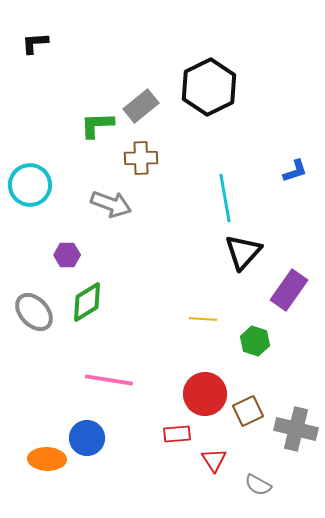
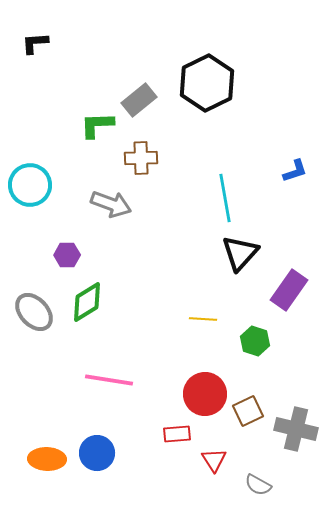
black hexagon: moved 2 px left, 4 px up
gray rectangle: moved 2 px left, 6 px up
black triangle: moved 3 px left, 1 px down
blue circle: moved 10 px right, 15 px down
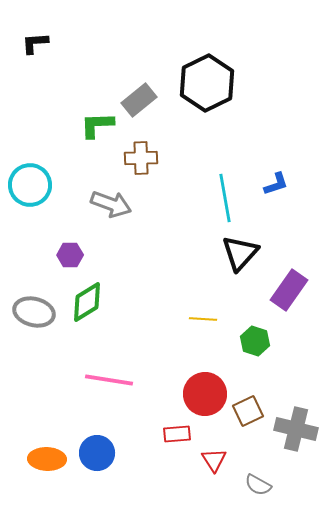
blue L-shape: moved 19 px left, 13 px down
purple hexagon: moved 3 px right
gray ellipse: rotated 33 degrees counterclockwise
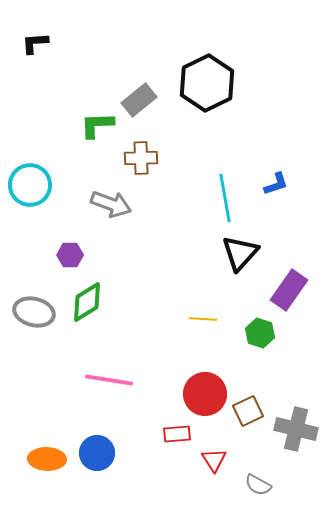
green hexagon: moved 5 px right, 8 px up
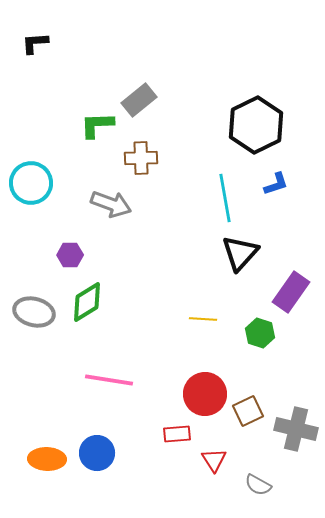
black hexagon: moved 49 px right, 42 px down
cyan circle: moved 1 px right, 2 px up
purple rectangle: moved 2 px right, 2 px down
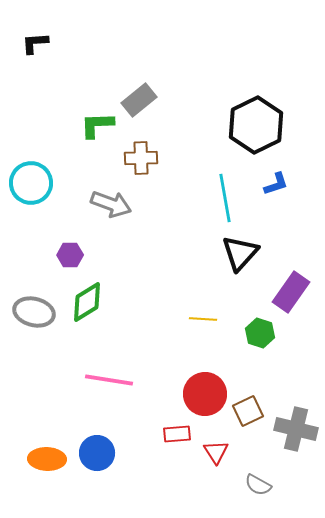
red triangle: moved 2 px right, 8 px up
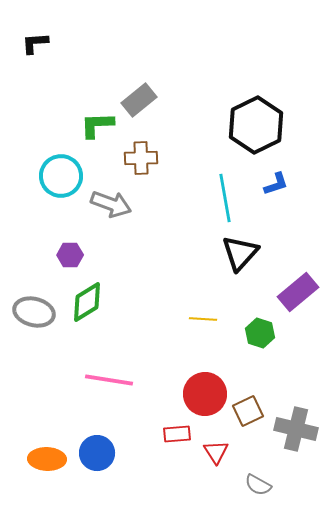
cyan circle: moved 30 px right, 7 px up
purple rectangle: moved 7 px right; rotated 15 degrees clockwise
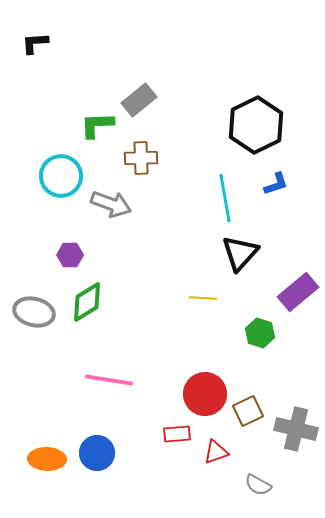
yellow line: moved 21 px up
red triangle: rotated 44 degrees clockwise
